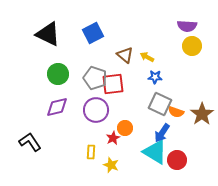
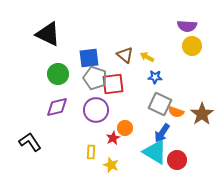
blue square: moved 4 px left, 25 px down; rotated 20 degrees clockwise
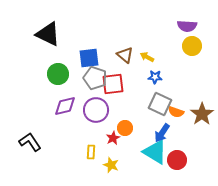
purple diamond: moved 8 px right, 1 px up
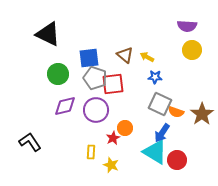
yellow circle: moved 4 px down
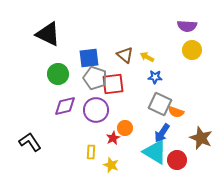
brown star: moved 1 px left, 24 px down; rotated 15 degrees counterclockwise
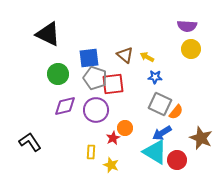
yellow circle: moved 1 px left, 1 px up
orange semicircle: rotated 70 degrees counterclockwise
blue arrow: rotated 24 degrees clockwise
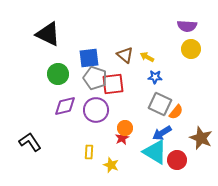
red star: moved 9 px right
yellow rectangle: moved 2 px left
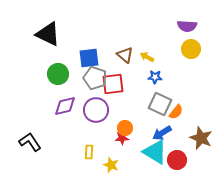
red star: rotated 24 degrees clockwise
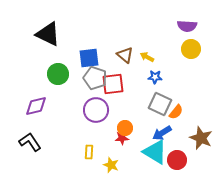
purple diamond: moved 29 px left
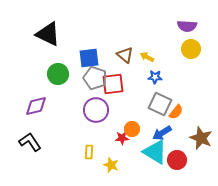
orange circle: moved 7 px right, 1 px down
